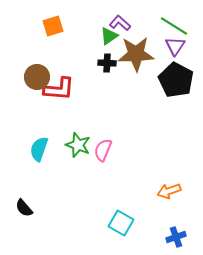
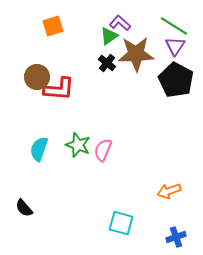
black cross: rotated 36 degrees clockwise
cyan square: rotated 15 degrees counterclockwise
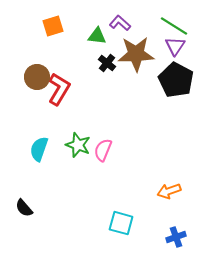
green triangle: moved 12 px left; rotated 42 degrees clockwise
red L-shape: rotated 64 degrees counterclockwise
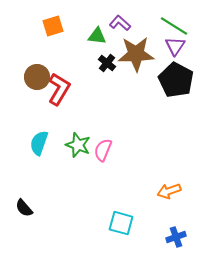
cyan semicircle: moved 6 px up
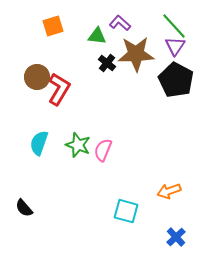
green line: rotated 16 degrees clockwise
cyan square: moved 5 px right, 12 px up
blue cross: rotated 24 degrees counterclockwise
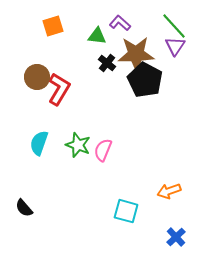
black pentagon: moved 31 px left
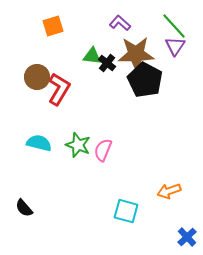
green triangle: moved 5 px left, 20 px down
cyan semicircle: rotated 85 degrees clockwise
blue cross: moved 11 px right
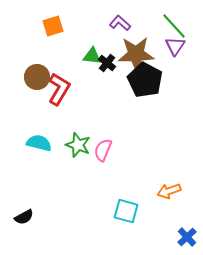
black semicircle: moved 9 px down; rotated 78 degrees counterclockwise
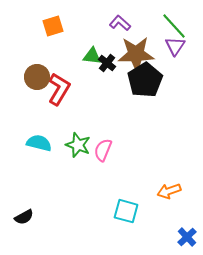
black pentagon: rotated 12 degrees clockwise
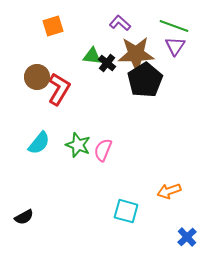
green line: rotated 28 degrees counterclockwise
cyan semicircle: rotated 115 degrees clockwise
